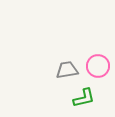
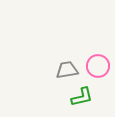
green L-shape: moved 2 px left, 1 px up
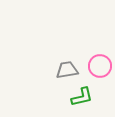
pink circle: moved 2 px right
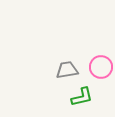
pink circle: moved 1 px right, 1 px down
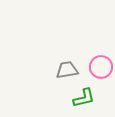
green L-shape: moved 2 px right, 1 px down
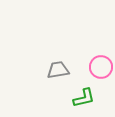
gray trapezoid: moved 9 px left
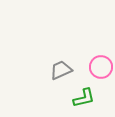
gray trapezoid: moved 3 px right; rotated 15 degrees counterclockwise
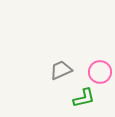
pink circle: moved 1 px left, 5 px down
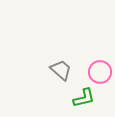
gray trapezoid: rotated 65 degrees clockwise
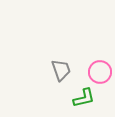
gray trapezoid: rotated 30 degrees clockwise
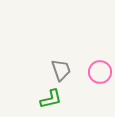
green L-shape: moved 33 px left, 1 px down
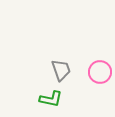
green L-shape: rotated 25 degrees clockwise
